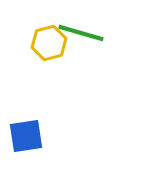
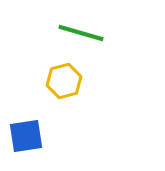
yellow hexagon: moved 15 px right, 38 px down
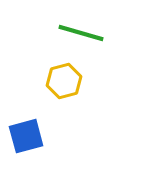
blue square: rotated 6 degrees counterclockwise
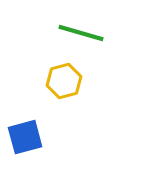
blue square: moved 1 px left, 1 px down
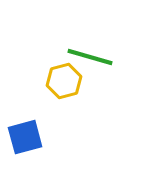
green line: moved 9 px right, 24 px down
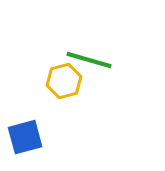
green line: moved 1 px left, 3 px down
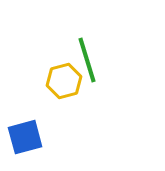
green line: moved 2 px left; rotated 57 degrees clockwise
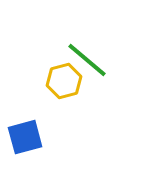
green line: rotated 33 degrees counterclockwise
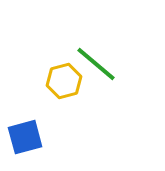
green line: moved 9 px right, 4 px down
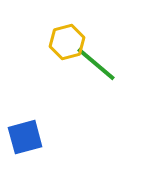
yellow hexagon: moved 3 px right, 39 px up
